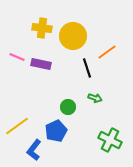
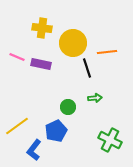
yellow circle: moved 7 px down
orange line: rotated 30 degrees clockwise
green arrow: rotated 24 degrees counterclockwise
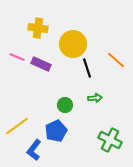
yellow cross: moved 4 px left
yellow circle: moved 1 px down
orange line: moved 9 px right, 8 px down; rotated 48 degrees clockwise
purple rectangle: rotated 12 degrees clockwise
green circle: moved 3 px left, 2 px up
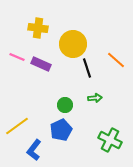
blue pentagon: moved 5 px right, 1 px up
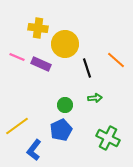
yellow circle: moved 8 px left
green cross: moved 2 px left, 2 px up
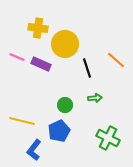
yellow line: moved 5 px right, 5 px up; rotated 50 degrees clockwise
blue pentagon: moved 2 px left, 1 px down
